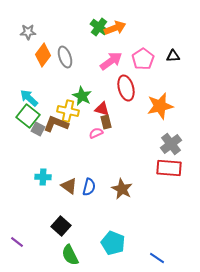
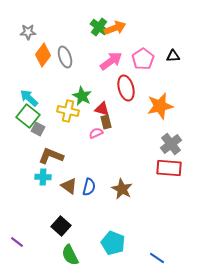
brown L-shape: moved 5 px left, 32 px down
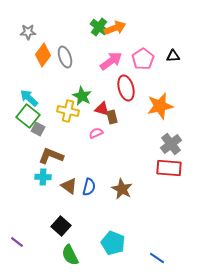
brown rectangle: moved 6 px right, 5 px up
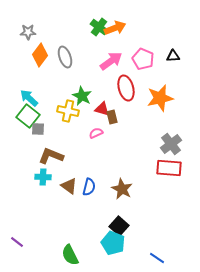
orange diamond: moved 3 px left
pink pentagon: rotated 15 degrees counterclockwise
orange star: moved 8 px up
gray square: rotated 24 degrees counterclockwise
black square: moved 58 px right
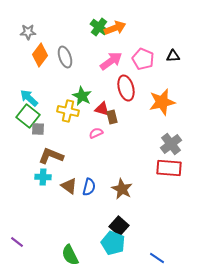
orange star: moved 2 px right, 4 px down
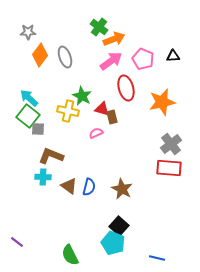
orange arrow: moved 1 px left, 11 px down
blue line: rotated 21 degrees counterclockwise
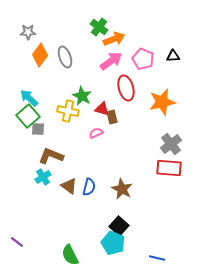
green square: rotated 10 degrees clockwise
cyan cross: rotated 35 degrees counterclockwise
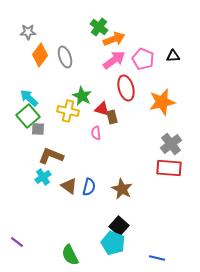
pink arrow: moved 3 px right, 1 px up
pink semicircle: rotated 72 degrees counterclockwise
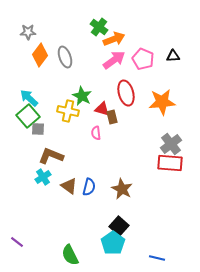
red ellipse: moved 5 px down
orange star: rotated 8 degrees clockwise
red rectangle: moved 1 px right, 5 px up
cyan pentagon: rotated 15 degrees clockwise
